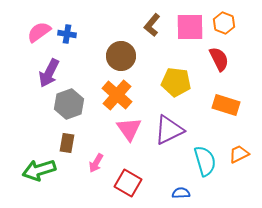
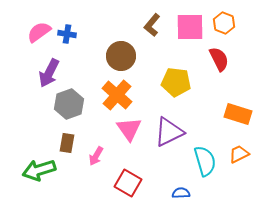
orange rectangle: moved 12 px right, 9 px down
purple triangle: moved 2 px down
pink arrow: moved 7 px up
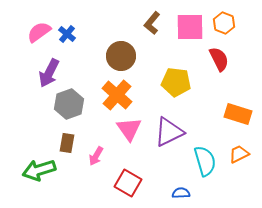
brown L-shape: moved 2 px up
blue cross: rotated 30 degrees clockwise
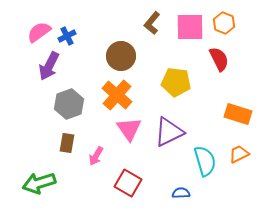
blue cross: moved 2 px down; rotated 24 degrees clockwise
purple arrow: moved 7 px up
green arrow: moved 13 px down
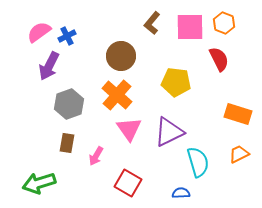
cyan semicircle: moved 7 px left, 1 px down
